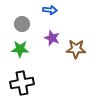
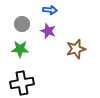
purple star: moved 4 px left, 7 px up
brown star: rotated 18 degrees counterclockwise
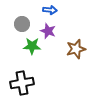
green star: moved 12 px right, 3 px up
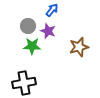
blue arrow: moved 2 px right; rotated 56 degrees counterclockwise
gray circle: moved 6 px right, 2 px down
brown star: moved 3 px right, 2 px up
black cross: moved 2 px right
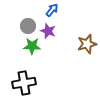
brown star: moved 8 px right, 3 px up
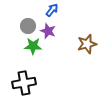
green star: moved 1 px right
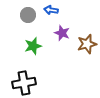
blue arrow: moved 1 px left; rotated 120 degrees counterclockwise
gray circle: moved 11 px up
purple star: moved 14 px right, 2 px down
green star: rotated 18 degrees counterclockwise
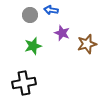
gray circle: moved 2 px right
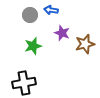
brown star: moved 2 px left
